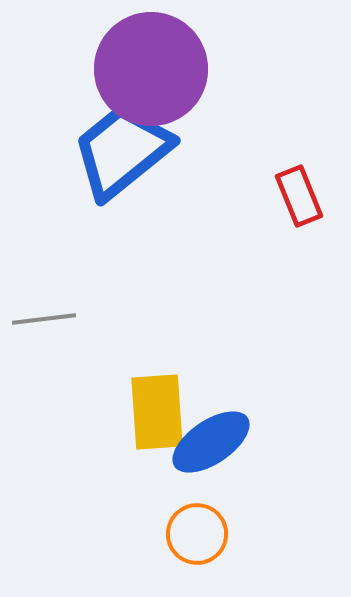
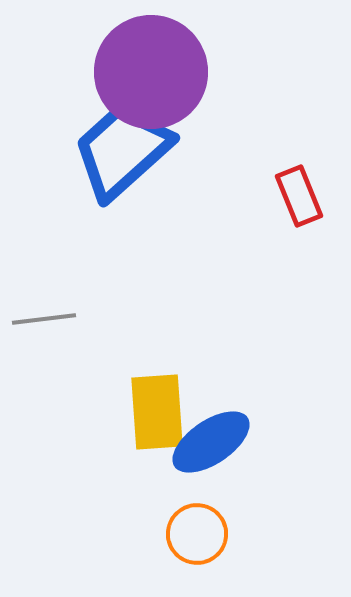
purple circle: moved 3 px down
blue trapezoid: rotated 3 degrees counterclockwise
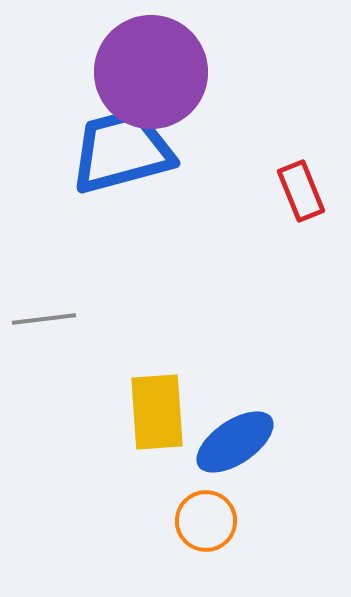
blue trapezoid: rotated 27 degrees clockwise
red rectangle: moved 2 px right, 5 px up
blue ellipse: moved 24 px right
orange circle: moved 9 px right, 13 px up
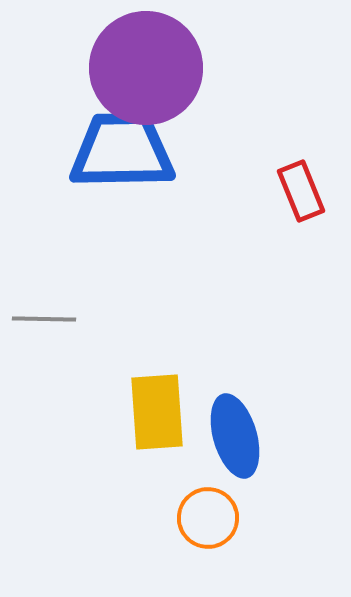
purple circle: moved 5 px left, 4 px up
blue trapezoid: rotated 14 degrees clockwise
gray line: rotated 8 degrees clockwise
blue ellipse: moved 6 px up; rotated 72 degrees counterclockwise
orange circle: moved 2 px right, 3 px up
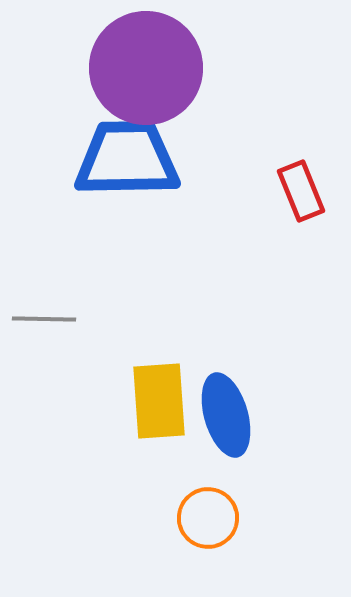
blue trapezoid: moved 5 px right, 8 px down
yellow rectangle: moved 2 px right, 11 px up
blue ellipse: moved 9 px left, 21 px up
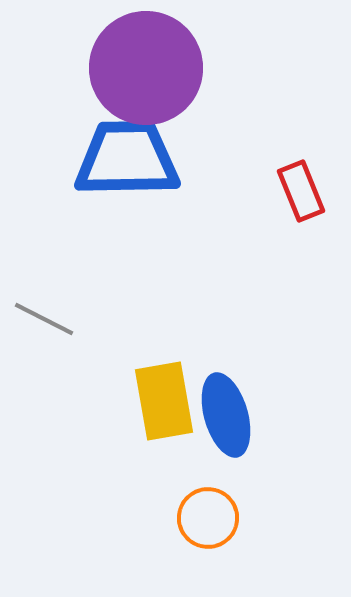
gray line: rotated 26 degrees clockwise
yellow rectangle: moved 5 px right; rotated 6 degrees counterclockwise
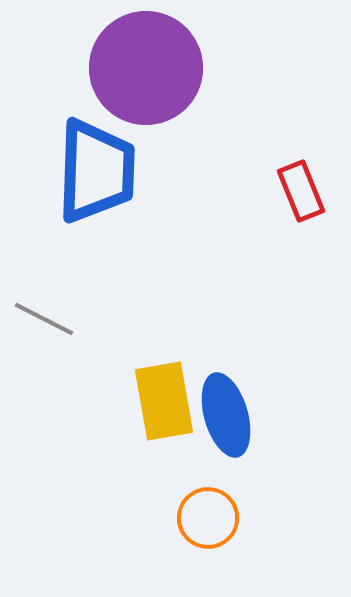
blue trapezoid: moved 31 px left, 12 px down; rotated 93 degrees clockwise
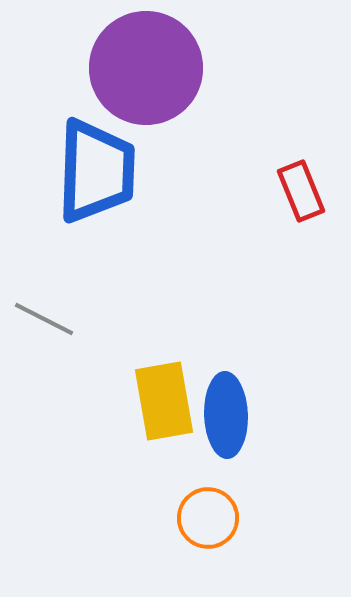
blue ellipse: rotated 14 degrees clockwise
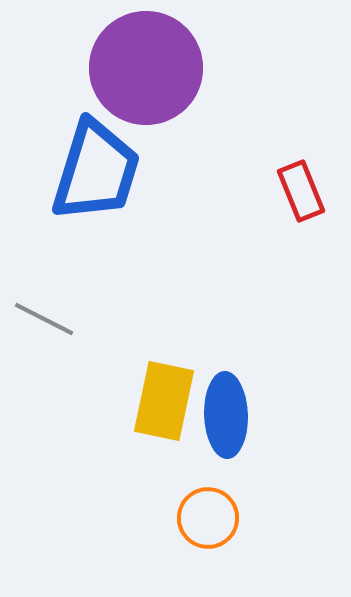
blue trapezoid: rotated 15 degrees clockwise
yellow rectangle: rotated 22 degrees clockwise
